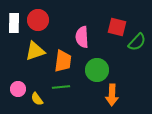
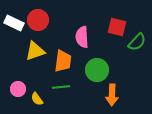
white rectangle: rotated 66 degrees counterclockwise
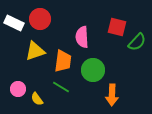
red circle: moved 2 px right, 1 px up
green circle: moved 4 px left
green line: rotated 36 degrees clockwise
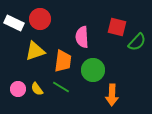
yellow semicircle: moved 10 px up
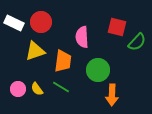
red circle: moved 1 px right, 3 px down
green circle: moved 5 px right
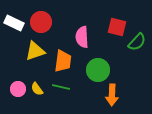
green line: rotated 18 degrees counterclockwise
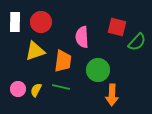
white rectangle: moved 1 px right, 1 px up; rotated 66 degrees clockwise
yellow semicircle: moved 1 px left, 1 px down; rotated 64 degrees clockwise
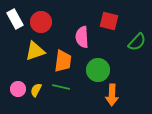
white rectangle: moved 3 px up; rotated 30 degrees counterclockwise
red square: moved 8 px left, 6 px up
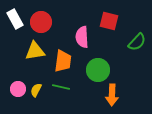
yellow triangle: rotated 10 degrees clockwise
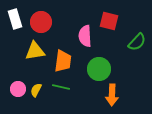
white rectangle: rotated 12 degrees clockwise
pink semicircle: moved 3 px right, 1 px up
green circle: moved 1 px right, 1 px up
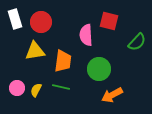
pink semicircle: moved 1 px right, 1 px up
pink circle: moved 1 px left, 1 px up
orange arrow: rotated 60 degrees clockwise
